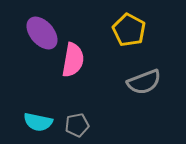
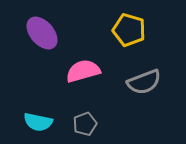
yellow pentagon: rotated 12 degrees counterclockwise
pink semicircle: moved 10 px right, 11 px down; rotated 116 degrees counterclockwise
gray pentagon: moved 8 px right, 1 px up; rotated 10 degrees counterclockwise
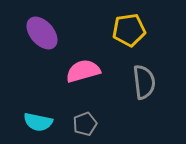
yellow pentagon: rotated 24 degrees counterclockwise
gray semicircle: rotated 76 degrees counterclockwise
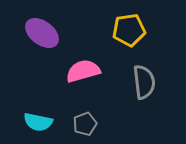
purple ellipse: rotated 12 degrees counterclockwise
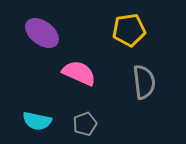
pink semicircle: moved 4 px left, 2 px down; rotated 40 degrees clockwise
cyan semicircle: moved 1 px left, 1 px up
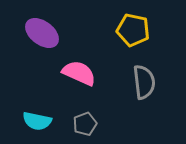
yellow pentagon: moved 4 px right; rotated 20 degrees clockwise
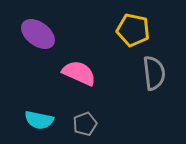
purple ellipse: moved 4 px left, 1 px down
gray semicircle: moved 10 px right, 9 px up
cyan semicircle: moved 2 px right, 1 px up
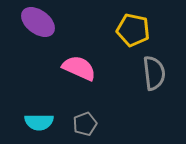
purple ellipse: moved 12 px up
pink semicircle: moved 5 px up
cyan semicircle: moved 2 px down; rotated 12 degrees counterclockwise
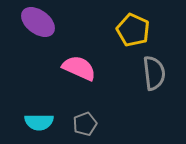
yellow pentagon: rotated 12 degrees clockwise
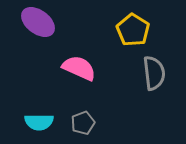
yellow pentagon: rotated 8 degrees clockwise
gray pentagon: moved 2 px left, 1 px up
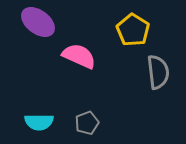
pink semicircle: moved 12 px up
gray semicircle: moved 4 px right, 1 px up
gray pentagon: moved 4 px right
